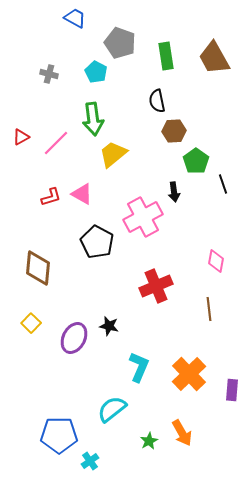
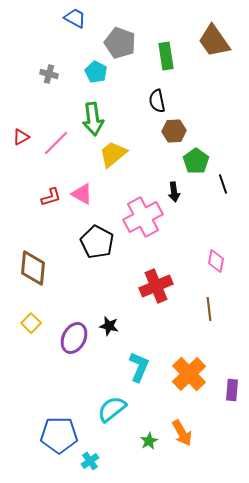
brown trapezoid: moved 17 px up; rotated 6 degrees counterclockwise
brown diamond: moved 5 px left
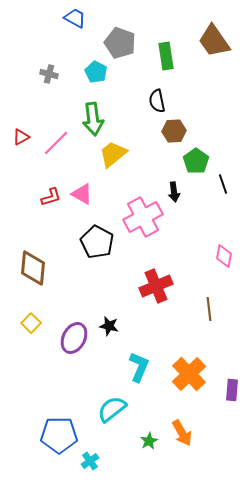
pink diamond: moved 8 px right, 5 px up
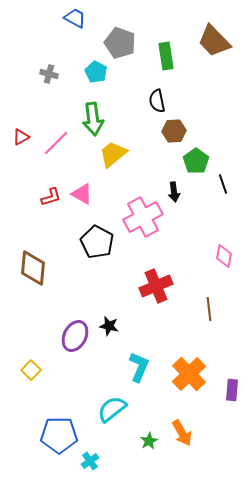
brown trapezoid: rotated 9 degrees counterclockwise
yellow square: moved 47 px down
purple ellipse: moved 1 px right, 2 px up
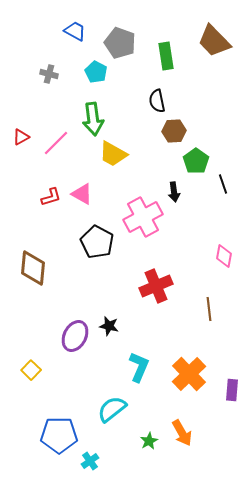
blue trapezoid: moved 13 px down
yellow trapezoid: rotated 112 degrees counterclockwise
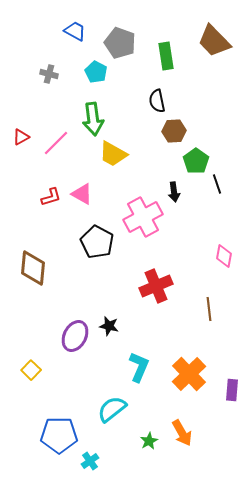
black line: moved 6 px left
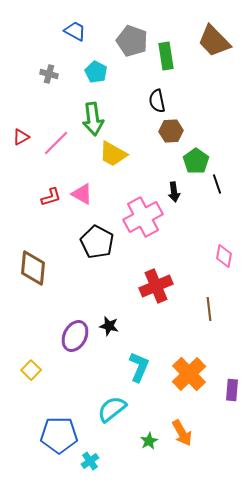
gray pentagon: moved 12 px right, 2 px up
brown hexagon: moved 3 px left
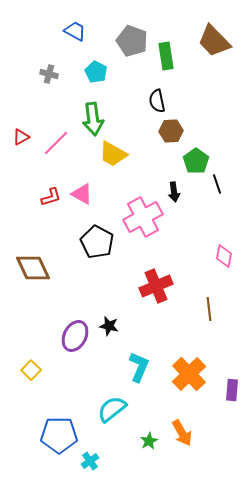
brown diamond: rotated 30 degrees counterclockwise
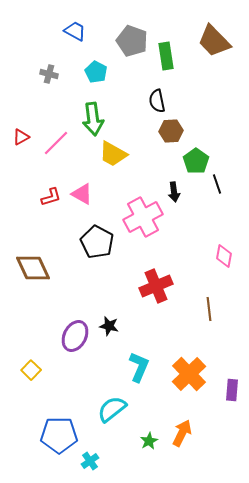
orange arrow: rotated 124 degrees counterclockwise
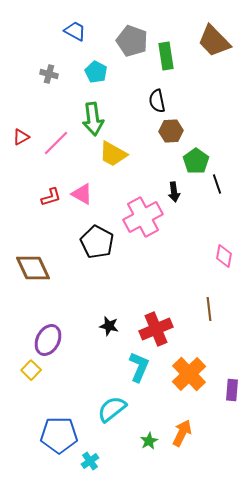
red cross: moved 43 px down
purple ellipse: moved 27 px left, 4 px down
